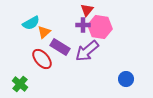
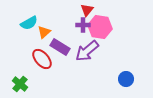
cyan semicircle: moved 2 px left
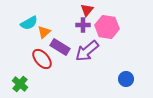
pink hexagon: moved 7 px right
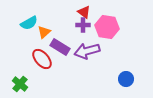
red triangle: moved 3 px left, 2 px down; rotated 32 degrees counterclockwise
purple arrow: rotated 25 degrees clockwise
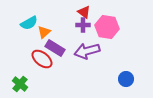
purple rectangle: moved 5 px left, 1 px down
red ellipse: rotated 10 degrees counterclockwise
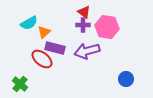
purple rectangle: rotated 18 degrees counterclockwise
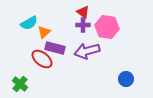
red triangle: moved 1 px left
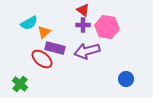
red triangle: moved 2 px up
